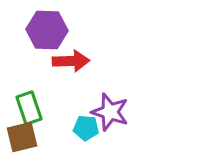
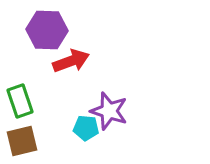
red arrow: rotated 18 degrees counterclockwise
green rectangle: moved 9 px left, 7 px up
purple star: moved 1 px left, 1 px up
brown square: moved 4 px down
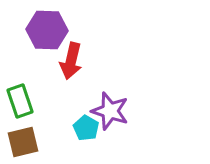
red arrow: rotated 123 degrees clockwise
purple star: moved 1 px right
cyan pentagon: rotated 25 degrees clockwise
brown square: moved 1 px right, 1 px down
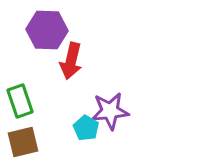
purple star: rotated 24 degrees counterclockwise
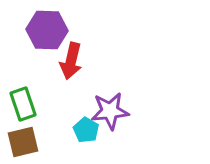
green rectangle: moved 3 px right, 3 px down
cyan pentagon: moved 2 px down
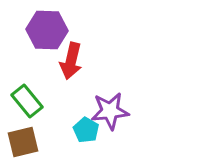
green rectangle: moved 4 px right, 3 px up; rotated 20 degrees counterclockwise
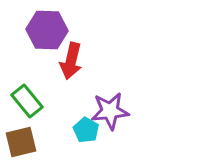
brown square: moved 2 px left
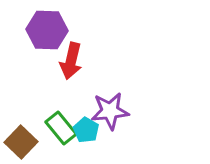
green rectangle: moved 34 px right, 27 px down
brown square: rotated 32 degrees counterclockwise
